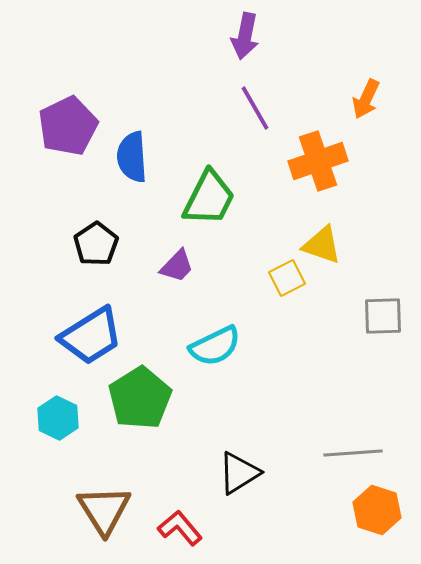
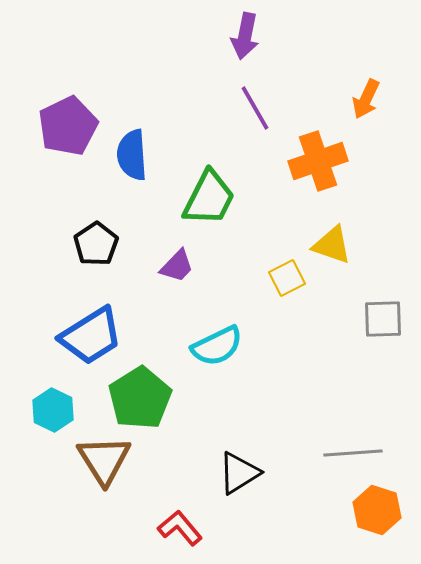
blue semicircle: moved 2 px up
yellow triangle: moved 10 px right
gray square: moved 3 px down
cyan semicircle: moved 2 px right
cyan hexagon: moved 5 px left, 8 px up
brown triangle: moved 50 px up
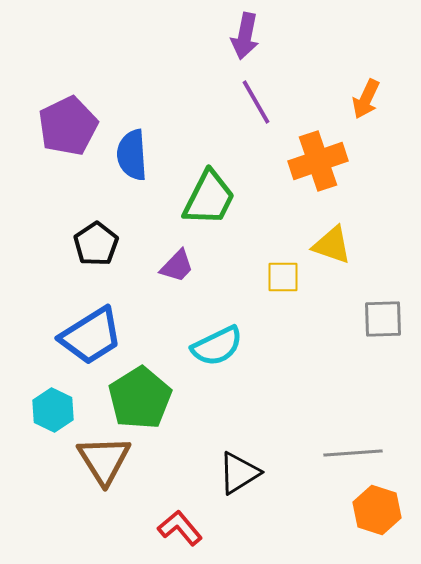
purple line: moved 1 px right, 6 px up
yellow square: moved 4 px left, 1 px up; rotated 27 degrees clockwise
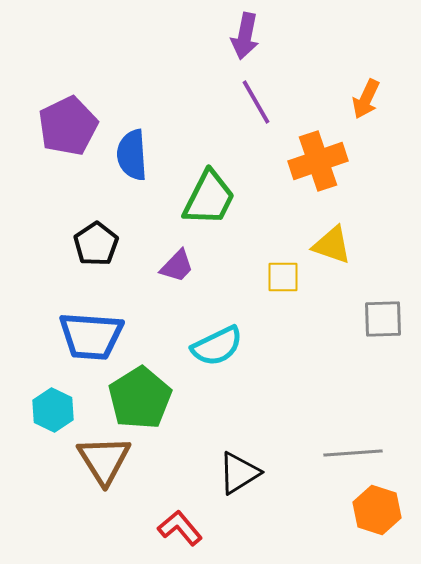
blue trapezoid: rotated 36 degrees clockwise
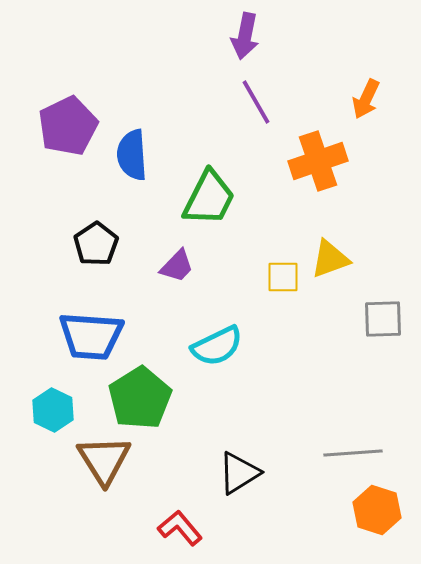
yellow triangle: moved 2 px left, 14 px down; rotated 39 degrees counterclockwise
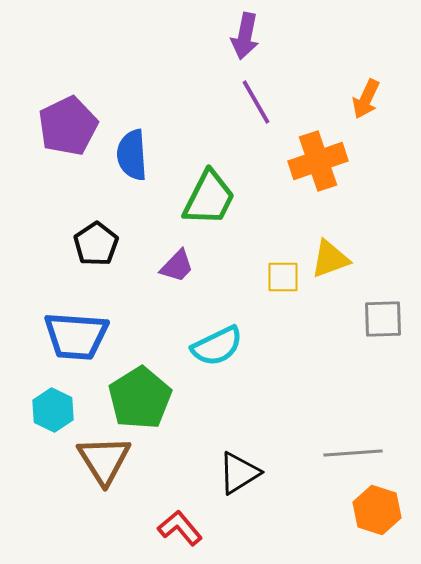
blue trapezoid: moved 15 px left
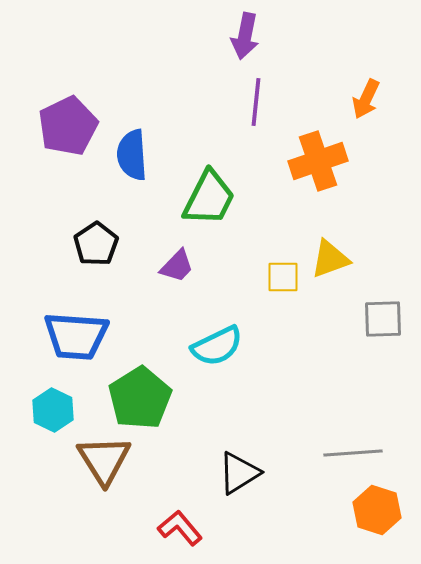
purple line: rotated 36 degrees clockwise
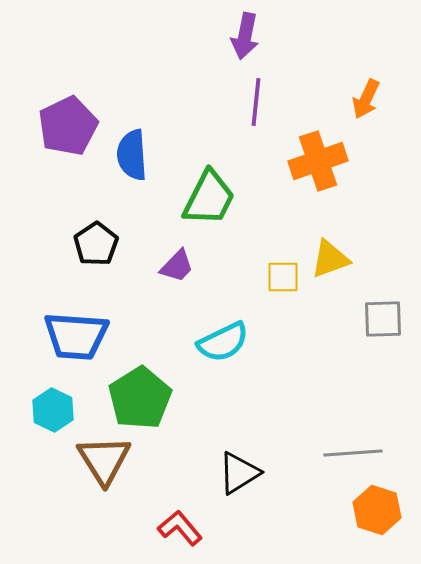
cyan semicircle: moved 6 px right, 4 px up
